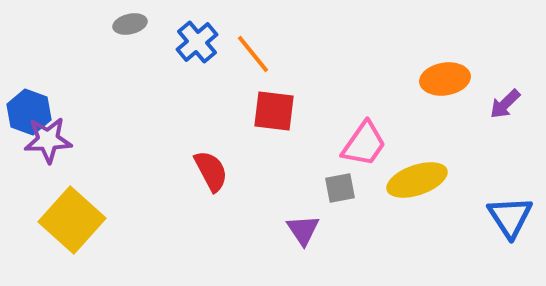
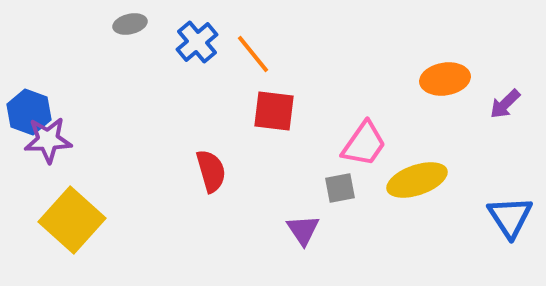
red semicircle: rotated 12 degrees clockwise
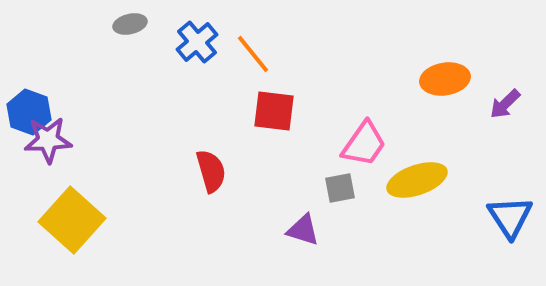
purple triangle: rotated 39 degrees counterclockwise
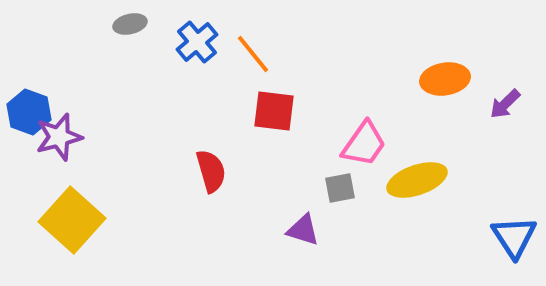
purple star: moved 11 px right, 3 px up; rotated 12 degrees counterclockwise
blue triangle: moved 4 px right, 20 px down
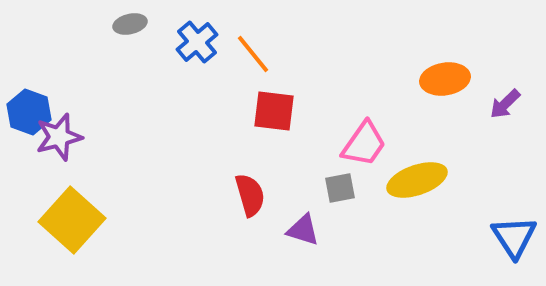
red semicircle: moved 39 px right, 24 px down
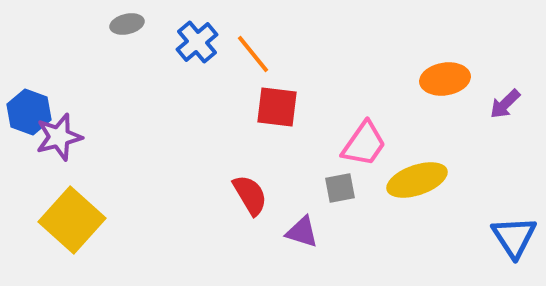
gray ellipse: moved 3 px left
red square: moved 3 px right, 4 px up
red semicircle: rotated 15 degrees counterclockwise
purple triangle: moved 1 px left, 2 px down
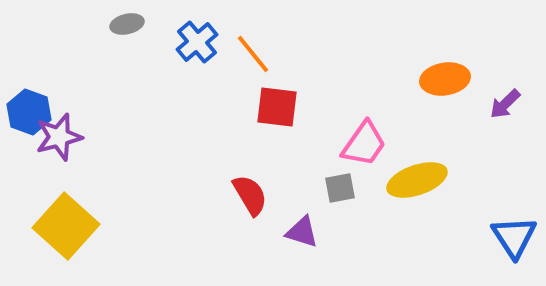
yellow square: moved 6 px left, 6 px down
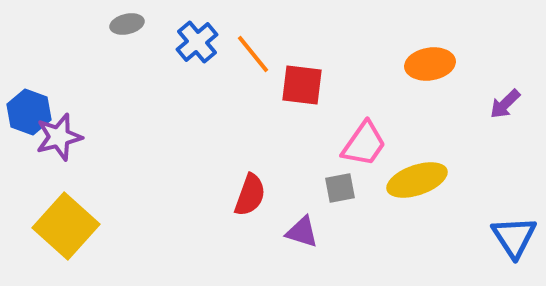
orange ellipse: moved 15 px left, 15 px up
red square: moved 25 px right, 22 px up
red semicircle: rotated 51 degrees clockwise
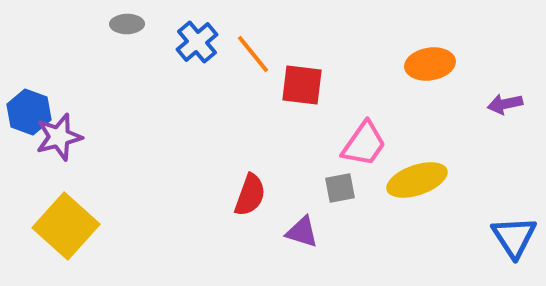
gray ellipse: rotated 12 degrees clockwise
purple arrow: rotated 32 degrees clockwise
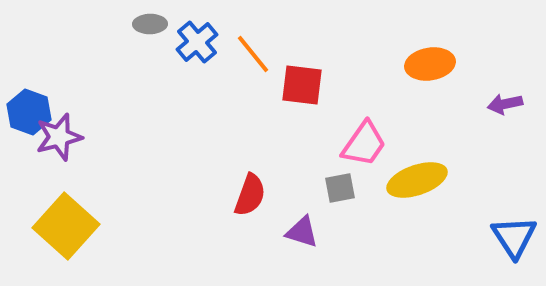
gray ellipse: moved 23 px right
